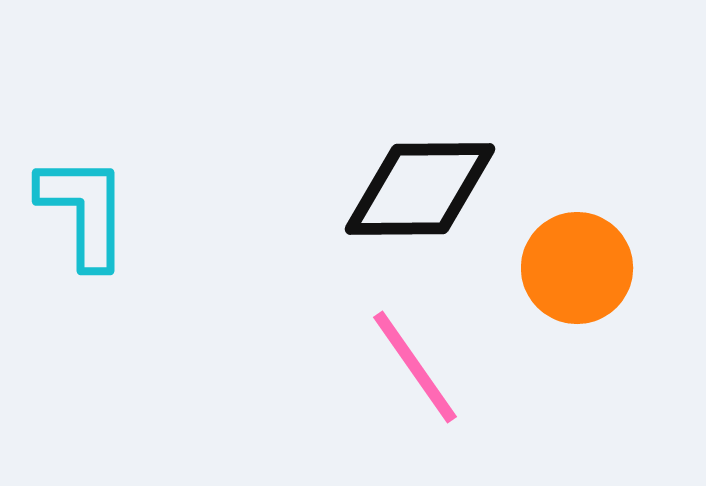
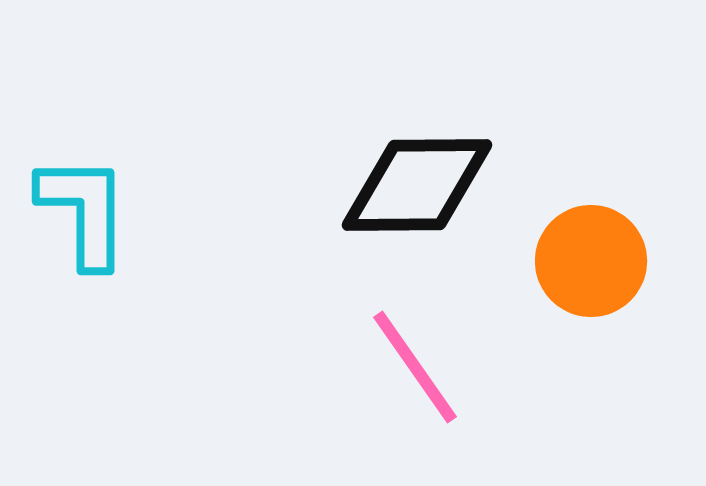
black diamond: moved 3 px left, 4 px up
orange circle: moved 14 px right, 7 px up
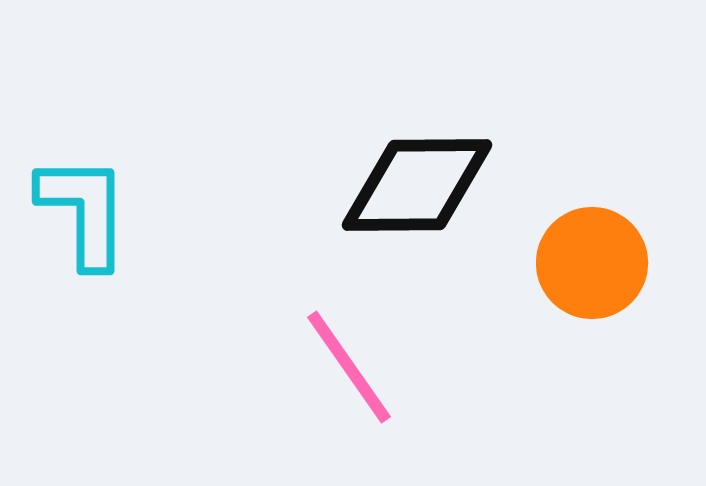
orange circle: moved 1 px right, 2 px down
pink line: moved 66 px left
